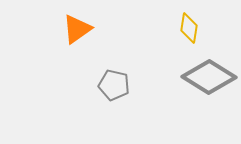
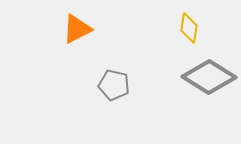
orange triangle: rotated 8 degrees clockwise
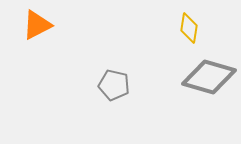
orange triangle: moved 40 px left, 4 px up
gray diamond: rotated 16 degrees counterclockwise
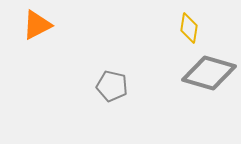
gray diamond: moved 4 px up
gray pentagon: moved 2 px left, 1 px down
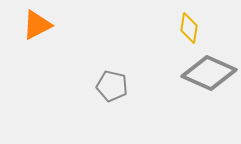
gray diamond: rotated 8 degrees clockwise
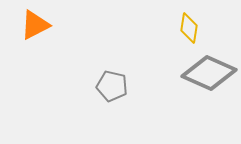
orange triangle: moved 2 px left
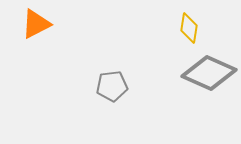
orange triangle: moved 1 px right, 1 px up
gray pentagon: rotated 20 degrees counterclockwise
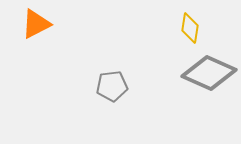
yellow diamond: moved 1 px right
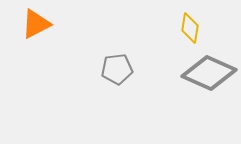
gray pentagon: moved 5 px right, 17 px up
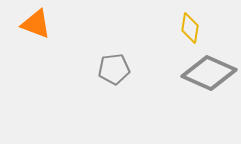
orange triangle: rotated 48 degrees clockwise
gray pentagon: moved 3 px left
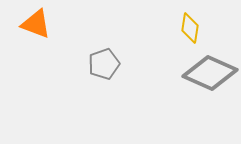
gray pentagon: moved 10 px left, 5 px up; rotated 12 degrees counterclockwise
gray diamond: moved 1 px right
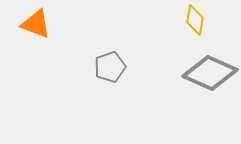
yellow diamond: moved 5 px right, 8 px up
gray pentagon: moved 6 px right, 3 px down
